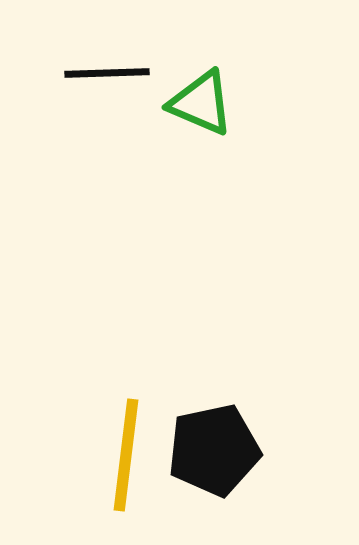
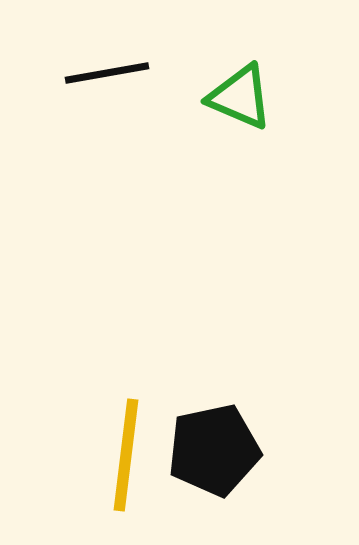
black line: rotated 8 degrees counterclockwise
green triangle: moved 39 px right, 6 px up
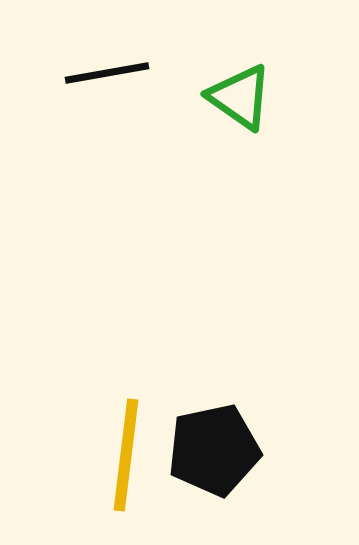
green triangle: rotated 12 degrees clockwise
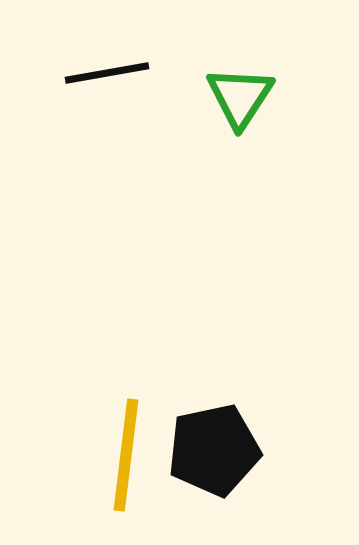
green triangle: rotated 28 degrees clockwise
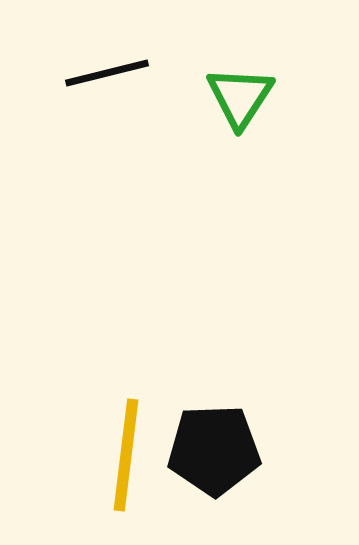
black line: rotated 4 degrees counterclockwise
black pentagon: rotated 10 degrees clockwise
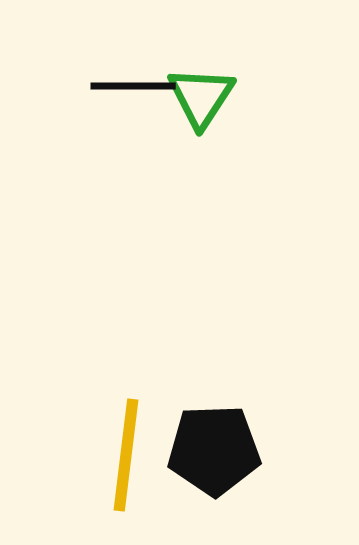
black line: moved 26 px right, 13 px down; rotated 14 degrees clockwise
green triangle: moved 39 px left
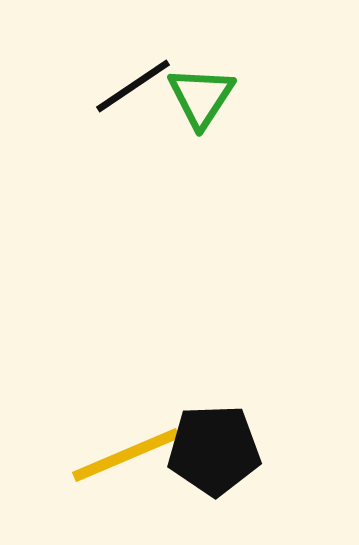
black line: rotated 34 degrees counterclockwise
yellow line: rotated 60 degrees clockwise
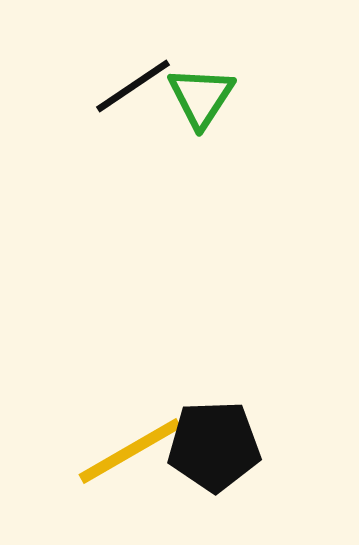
black pentagon: moved 4 px up
yellow line: moved 4 px right, 4 px up; rotated 7 degrees counterclockwise
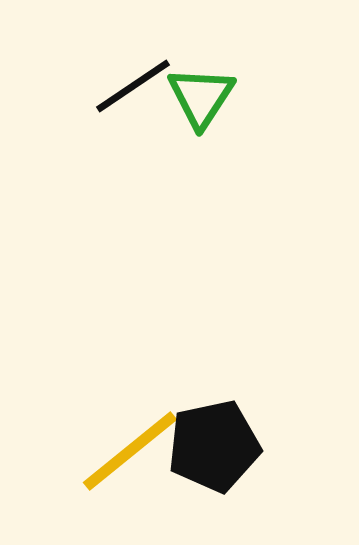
black pentagon: rotated 10 degrees counterclockwise
yellow line: rotated 9 degrees counterclockwise
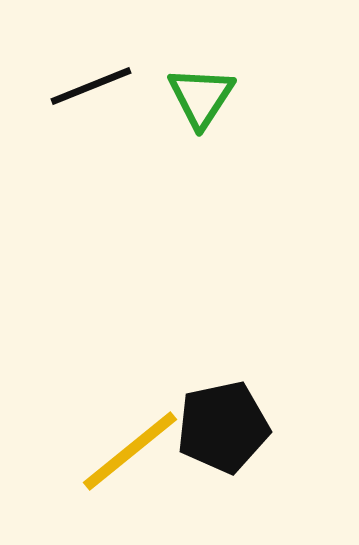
black line: moved 42 px left; rotated 12 degrees clockwise
black pentagon: moved 9 px right, 19 px up
